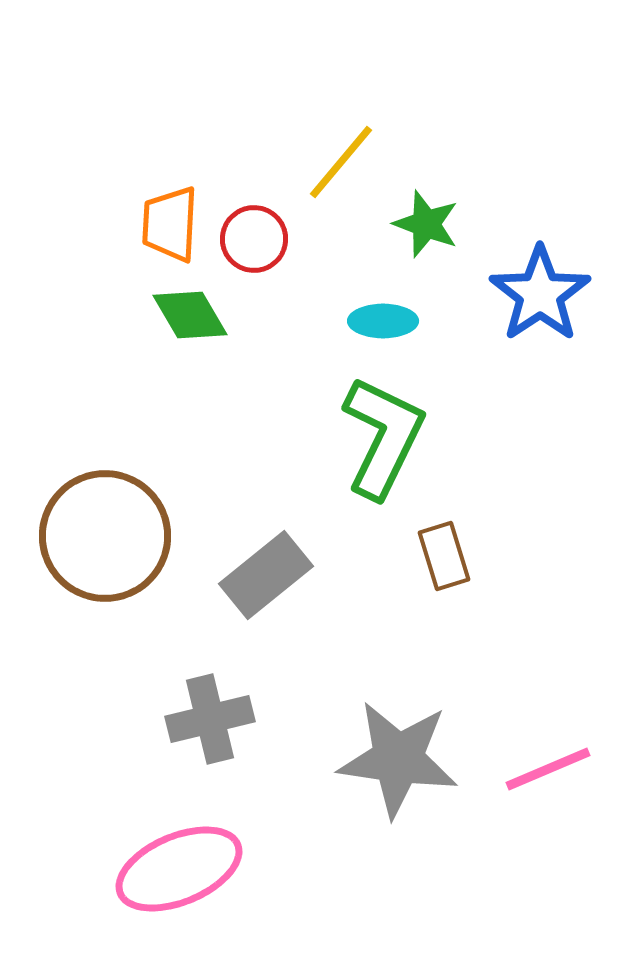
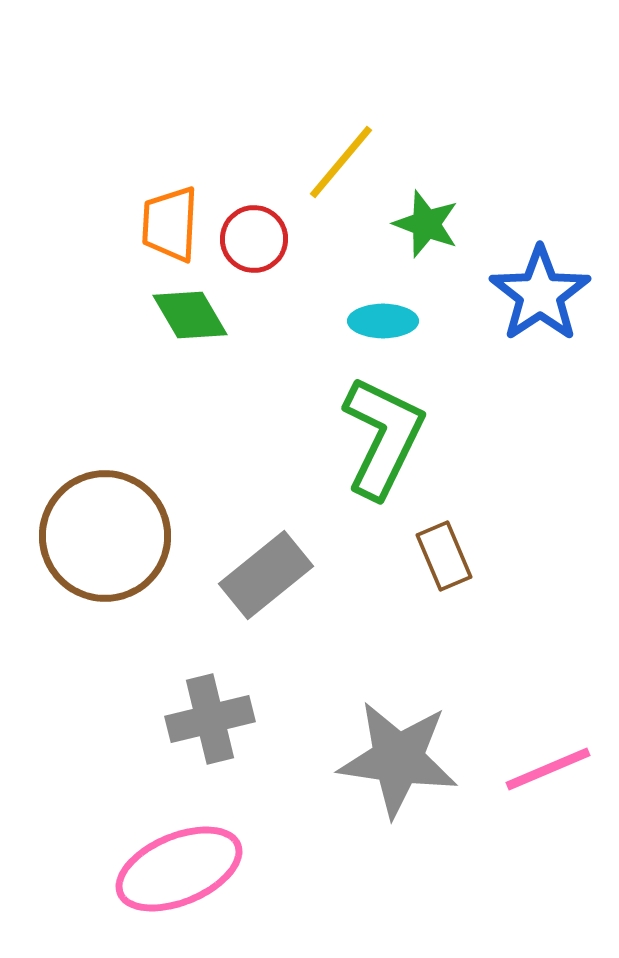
brown rectangle: rotated 6 degrees counterclockwise
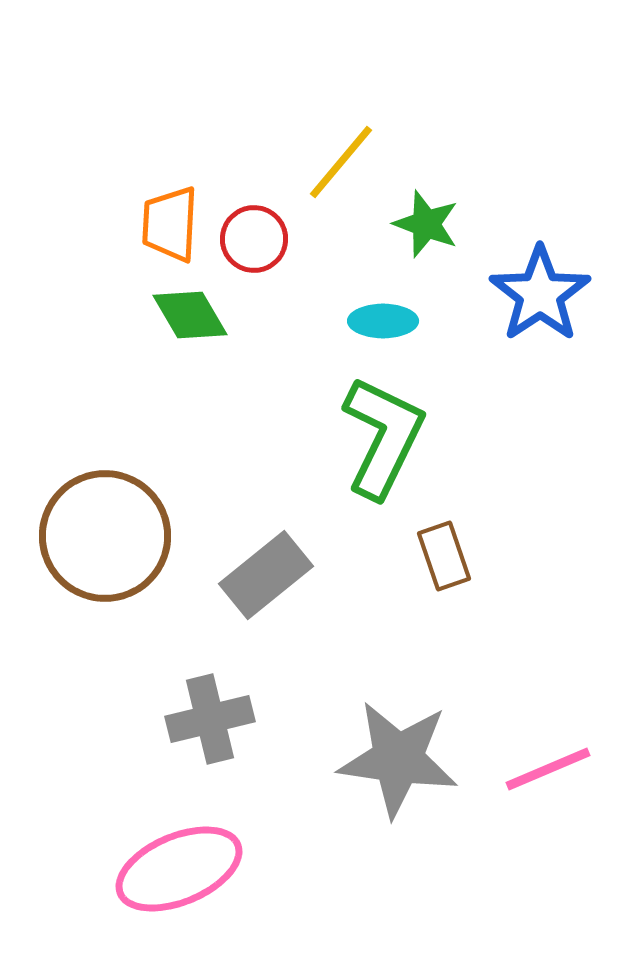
brown rectangle: rotated 4 degrees clockwise
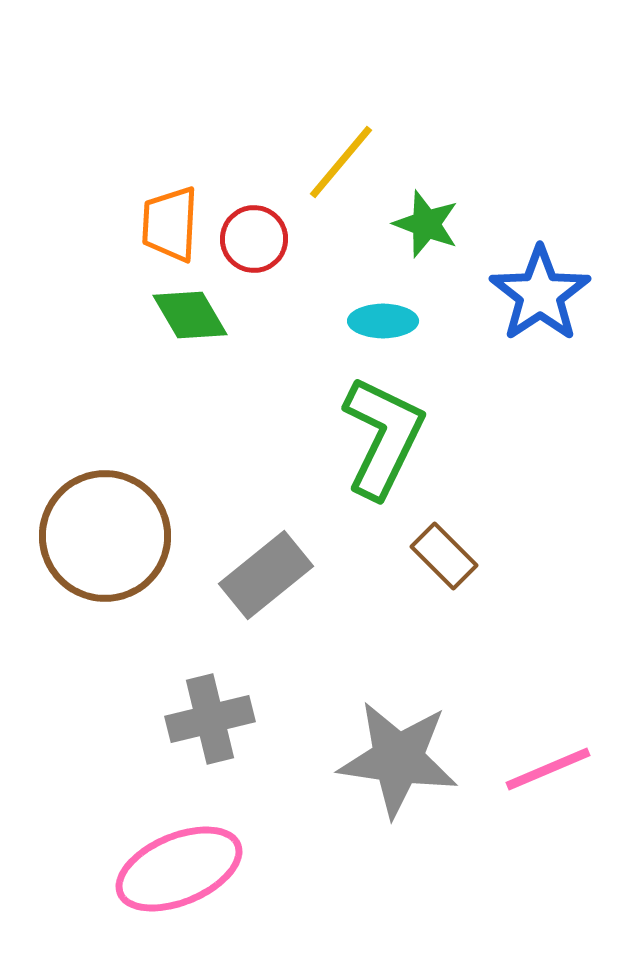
brown rectangle: rotated 26 degrees counterclockwise
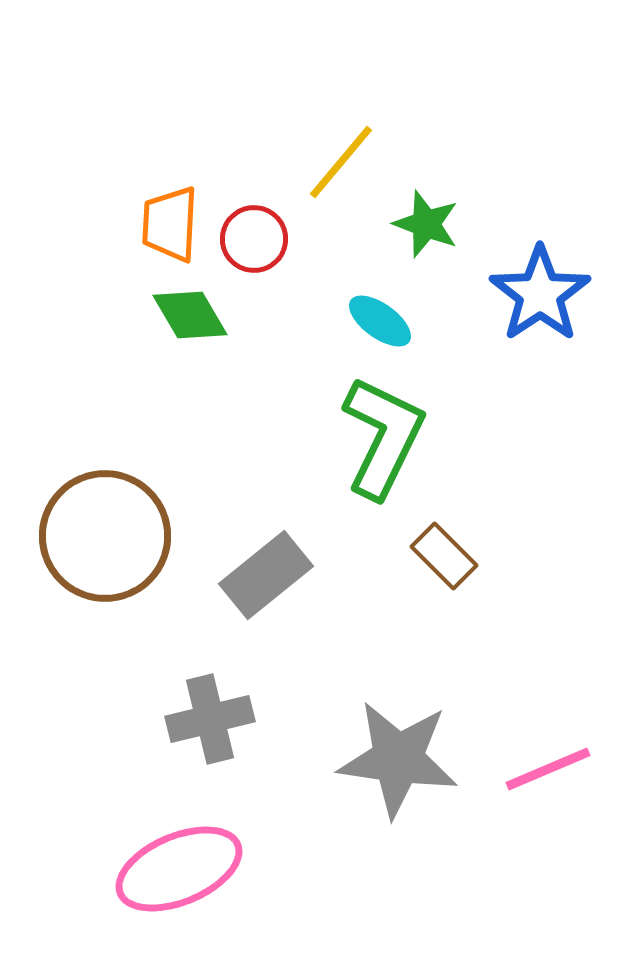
cyan ellipse: moved 3 px left; rotated 36 degrees clockwise
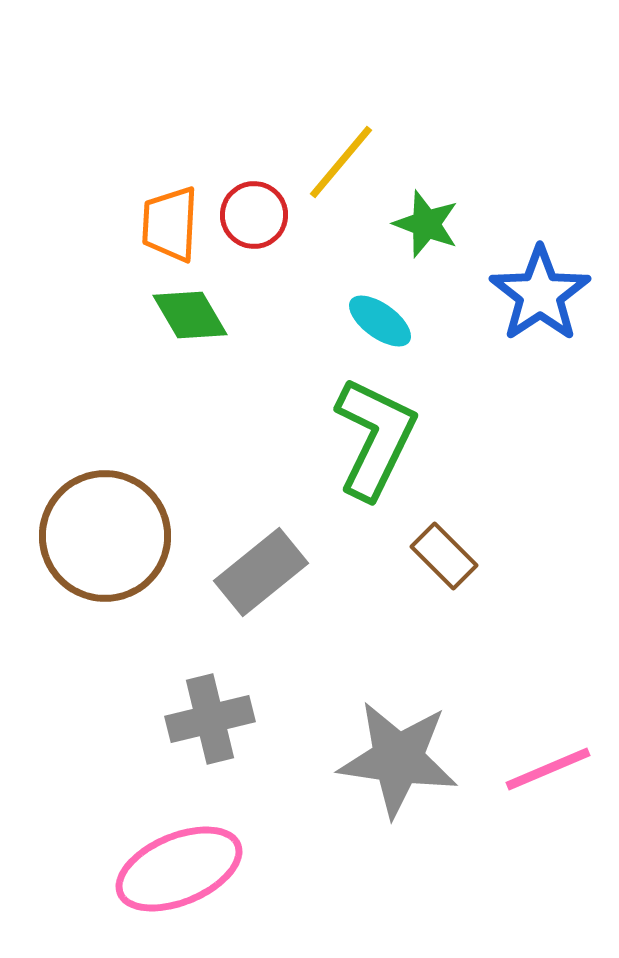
red circle: moved 24 px up
green L-shape: moved 8 px left, 1 px down
gray rectangle: moved 5 px left, 3 px up
